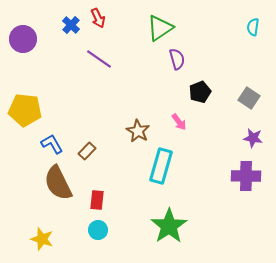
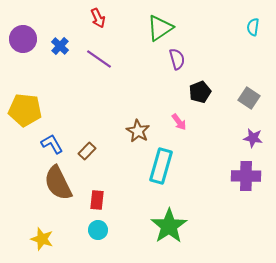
blue cross: moved 11 px left, 21 px down
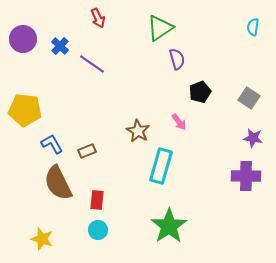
purple line: moved 7 px left, 5 px down
brown rectangle: rotated 24 degrees clockwise
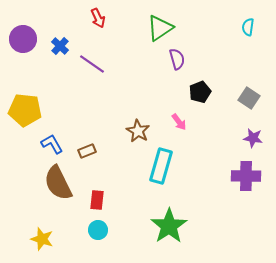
cyan semicircle: moved 5 px left
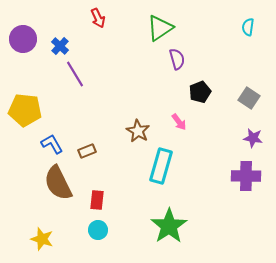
purple line: moved 17 px left, 10 px down; rotated 24 degrees clockwise
